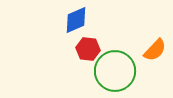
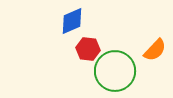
blue diamond: moved 4 px left, 1 px down
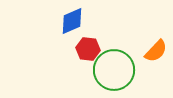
orange semicircle: moved 1 px right, 1 px down
green circle: moved 1 px left, 1 px up
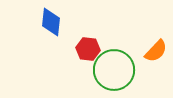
blue diamond: moved 21 px left, 1 px down; rotated 60 degrees counterclockwise
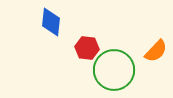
red hexagon: moved 1 px left, 1 px up
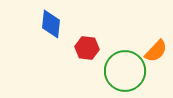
blue diamond: moved 2 px down
green circle: moved 11 px right, 1 px down
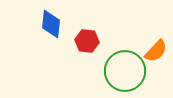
red hexagon: moved 7 px up
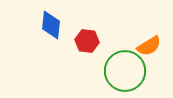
blue diamond: moved 1 px down
orange semicircle: moved 7 px left, 5 px up; rotated 15 degrees clockwise
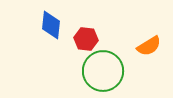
red hexagon: moved 1 px left, 2 px up
green circle: moved 22 px left
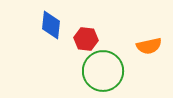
orange semicircle: rotated 20 degrees clockwise
